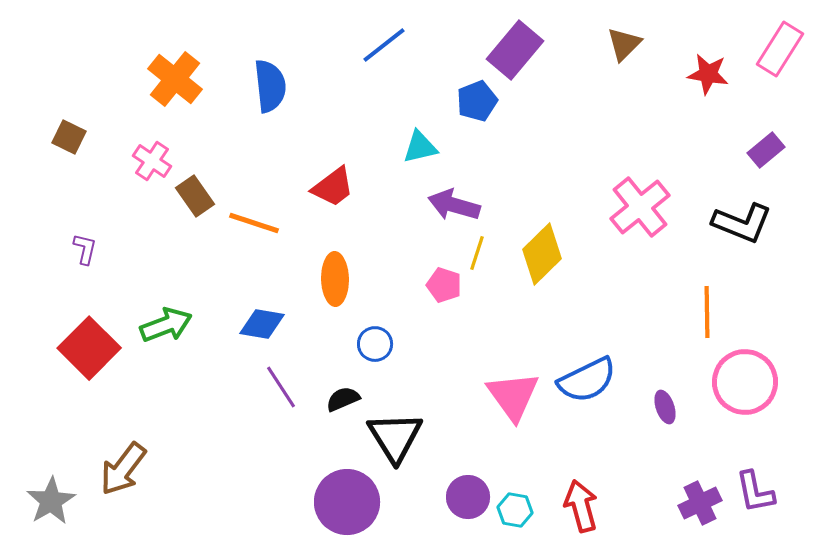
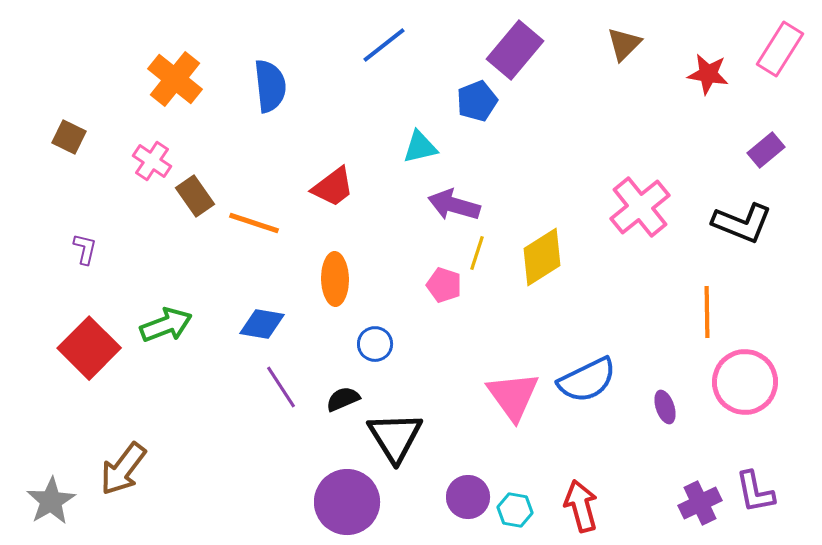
yellow diamond at (542, 254): moved 3 px down; rotated 12 degrees clockwise
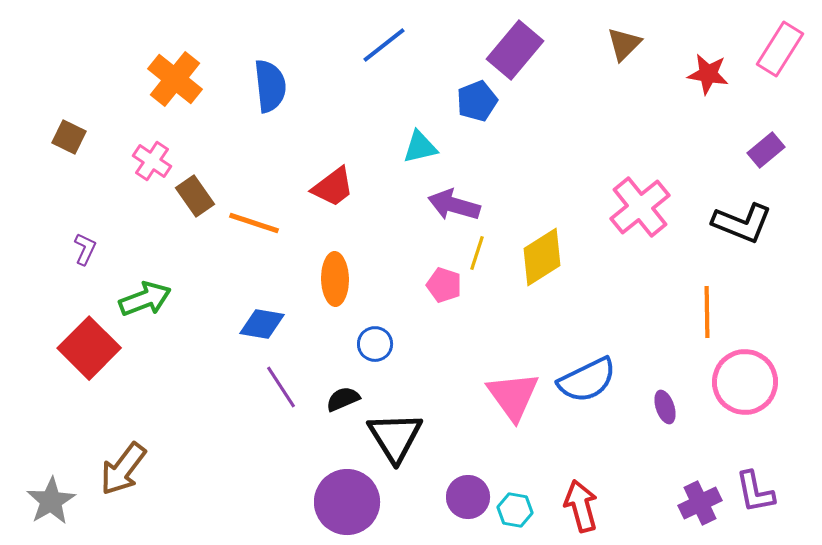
purple L-shape at (85, 249): rotated 12 degrees clockwise
green arrow at (166, 325): moved 21 px left, 26 px up
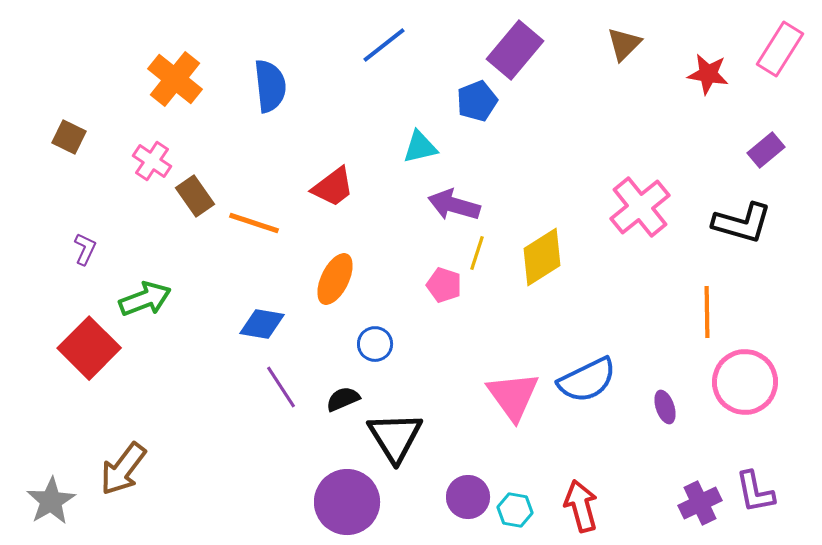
black L-shape at (742, 223): rotated 6 degrees counterclockwise
orange ellipse at (335, 279): rotated 27 degrees clockwise
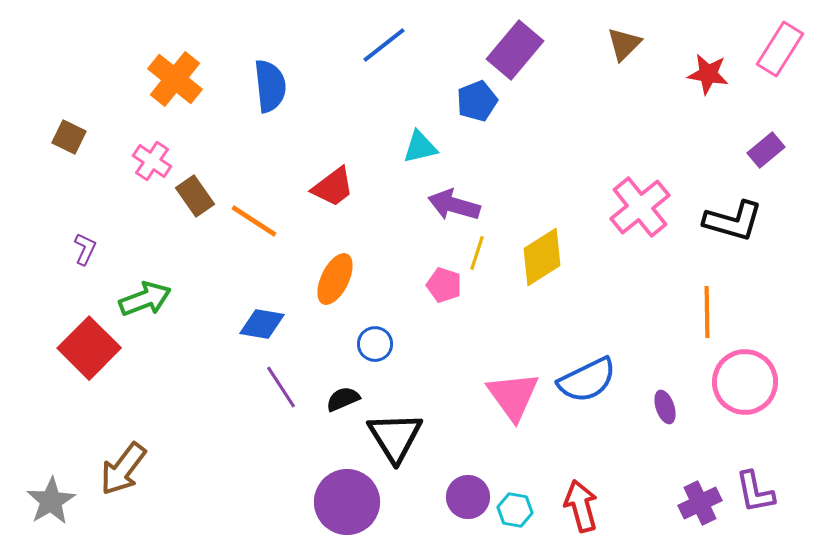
orange line at (254, 223): moved 2 px up; rotated 15 degrees clockwise
black L-shape at (742, 223): moved 9 px left, 2 px up
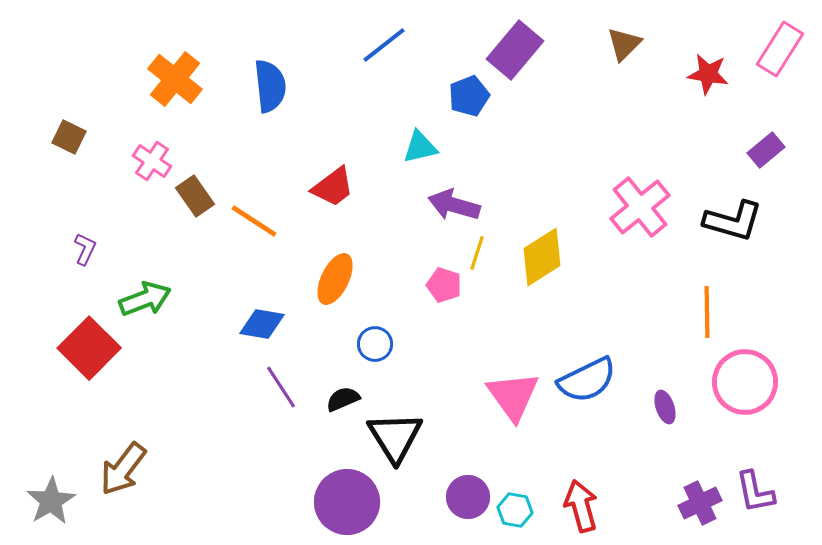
blue pentagon at (477, 101): moved 8 px left, 5 px up
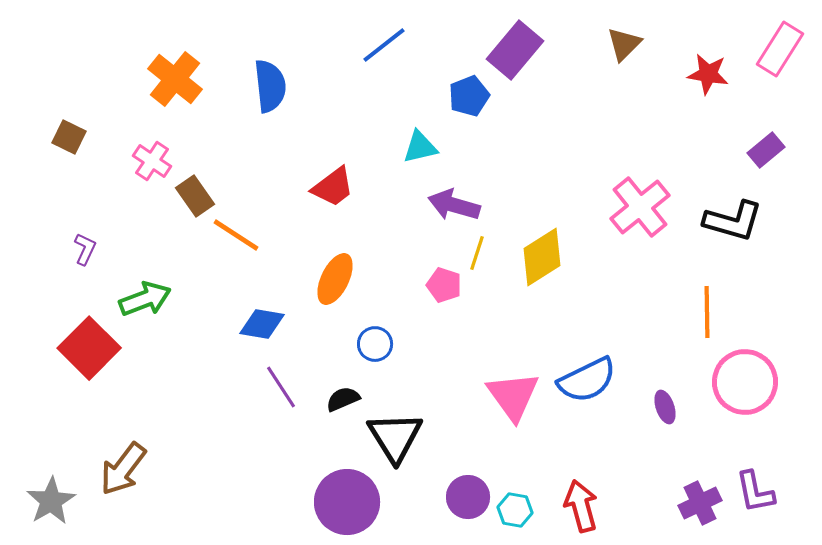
orange line at (254, 221): moved 18 px left, 14 px down
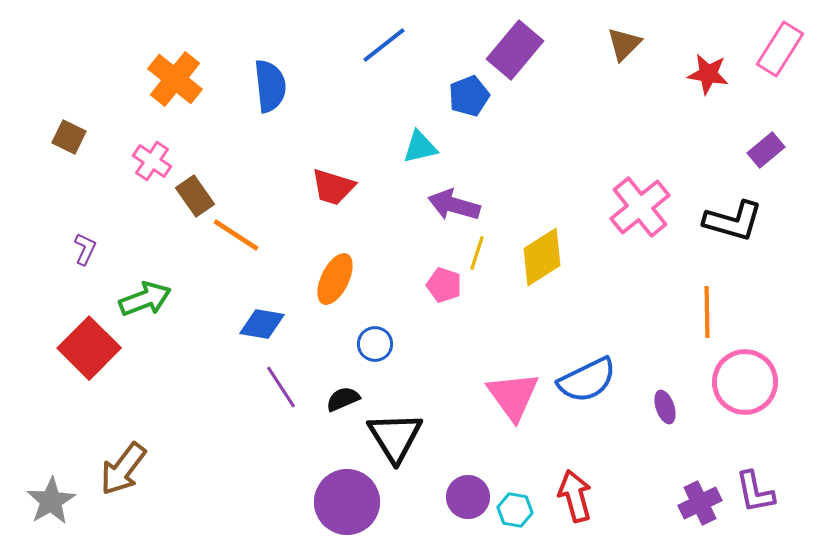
red trapezoid at (333, 187): rotated 54 degrees clockwise
red arrow at (581, 506): moved 6 px left, 10 px up
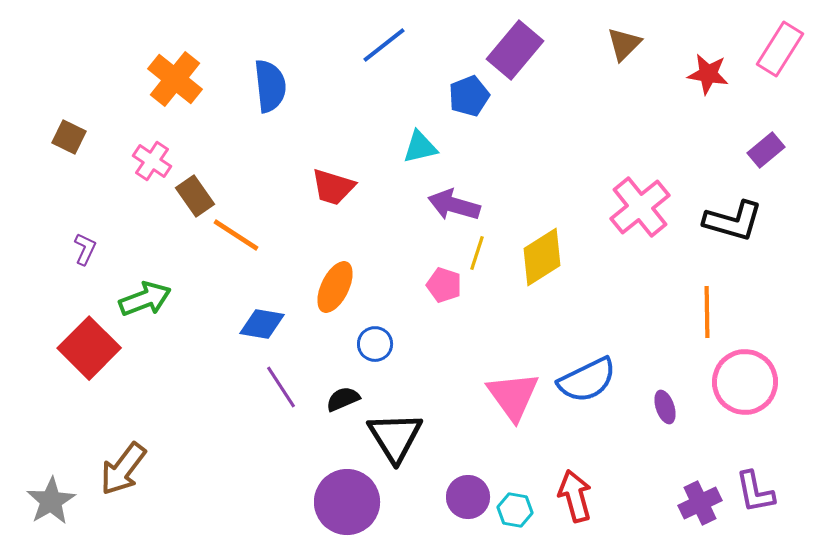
orange ellipse at (335, 279): moved 8 px down
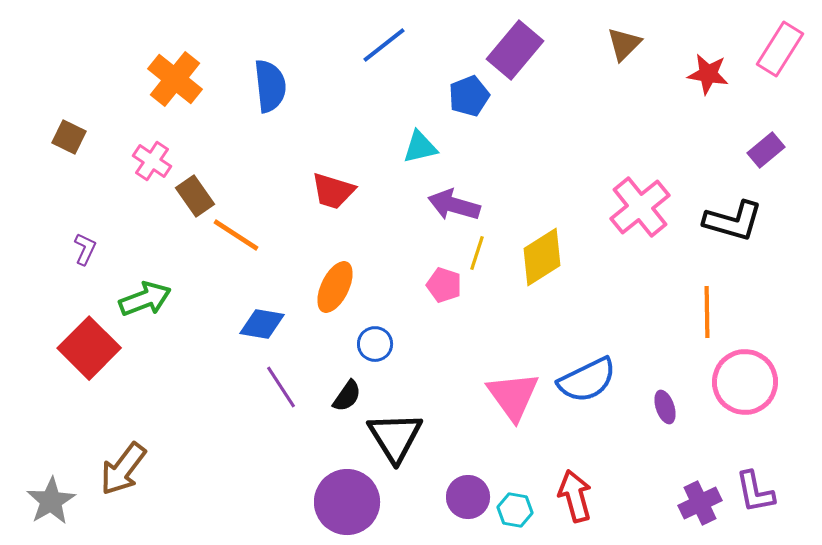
red trapezoid at (333, 187): moved 4 px down
black semicircle at (343, 399): moved 4 px right, 3 px up; rotated 148 degrees clockwise
